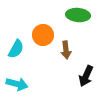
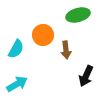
green ellipse: rotated 20 degrees counterclockwise
cyan arrow: rotated 45 degrees counterclockwise
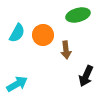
cyan semicircle: moved 1 px right, 16 px up
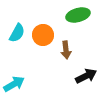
black arrow: rotated 140 degrees counterclockwise
cyan arrow: moved 3 px left
